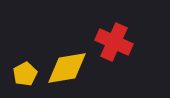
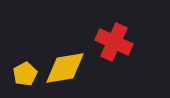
yellow diamond: moved 2 px left
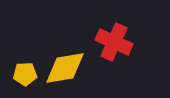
yellow pentagon: rotated 25 degrees clockwise
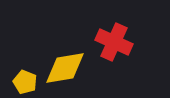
yellow pentagon: moved 8 px down; rotated 25 degrees clockwise
